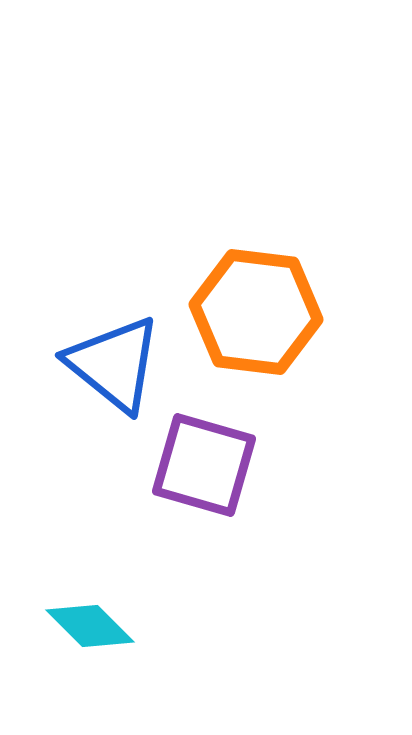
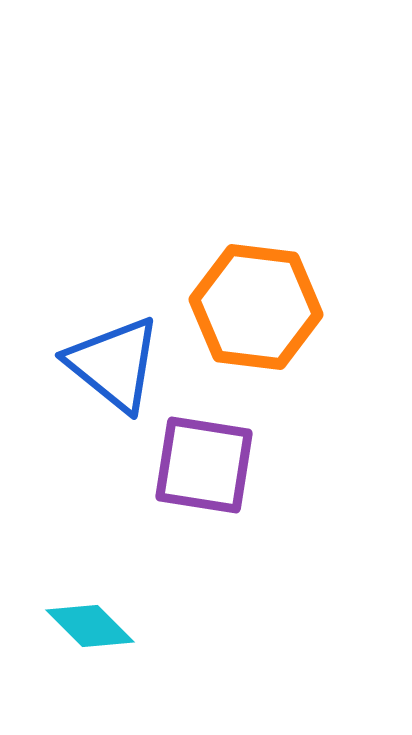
orange hexagon: moved 5 px up
purple square: rotated 7 degrees counterclockwise
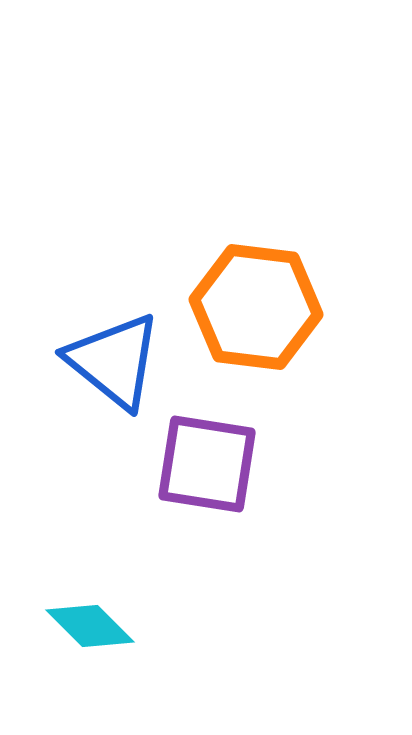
blue triangle: moved 3 px up
purple square: moved 3 px right, 1 px up
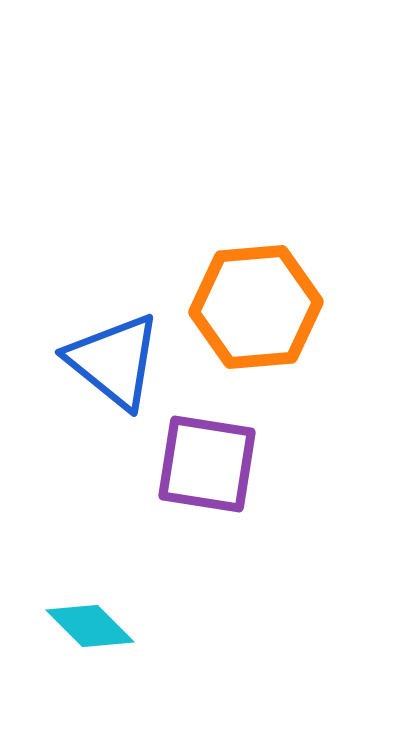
orange hexagon: rotated 12 degrees counterclockwise
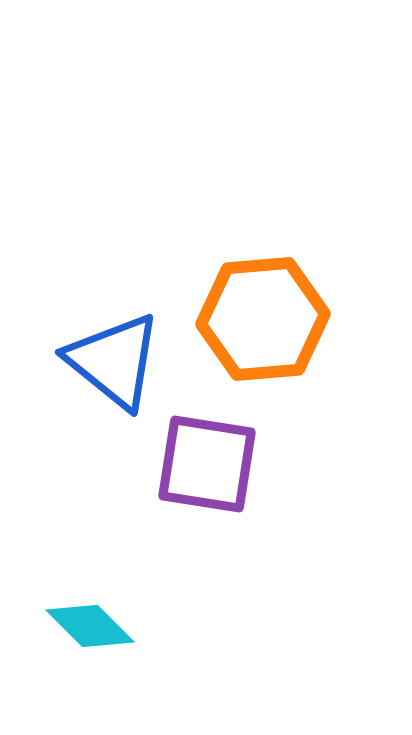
orange hexagon: moved 7 px right, 12 px down
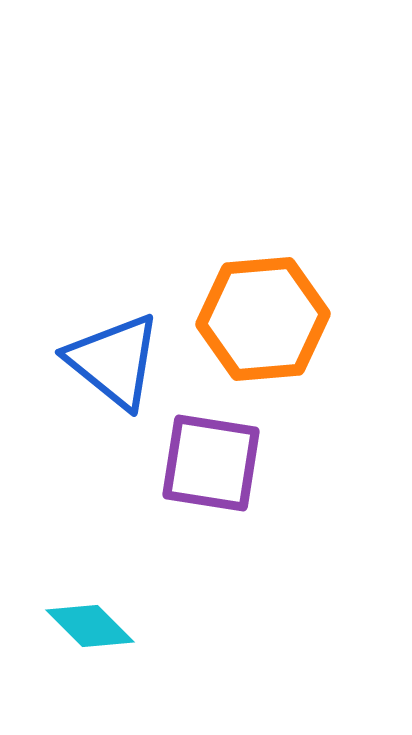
purple square: moved 4 px right, 1 px up
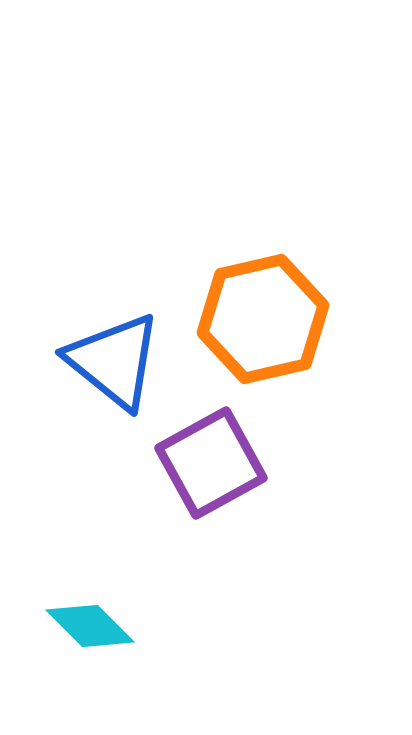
orange hexagon: rotated 8 degrees counterclockwise
purple square: rotated 38 degrees counterclockwise
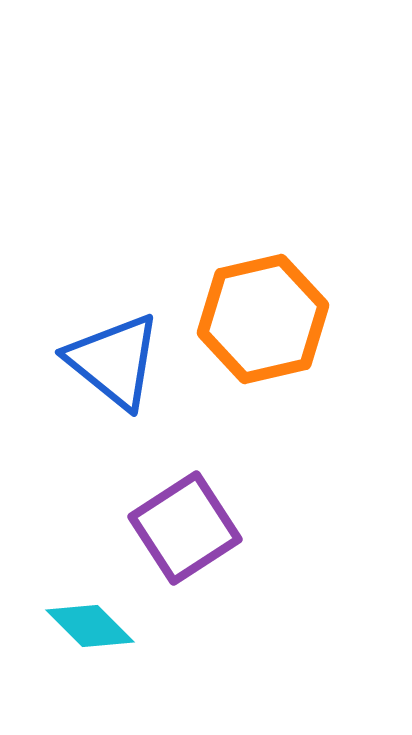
purple square: moved 26 px left, 65 px down; rotated 4 degrees counterclockwise
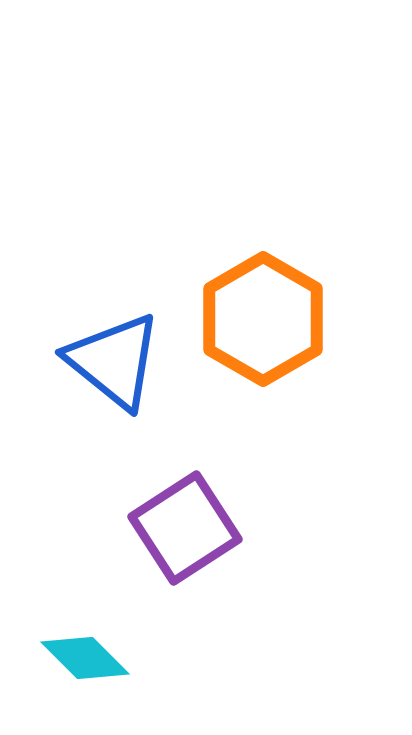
orange hexagon: rotated 17 degrees counterclockwise
cyan diamond: moved 5 px left, 32 px down
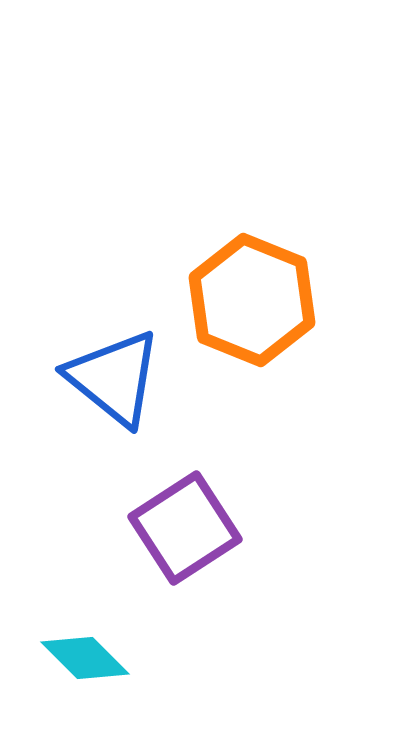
orange hexagon: moved 11 px left, 19 px up; rotated 8 degrees counterclockwise
blue triangle: moved 17 px down
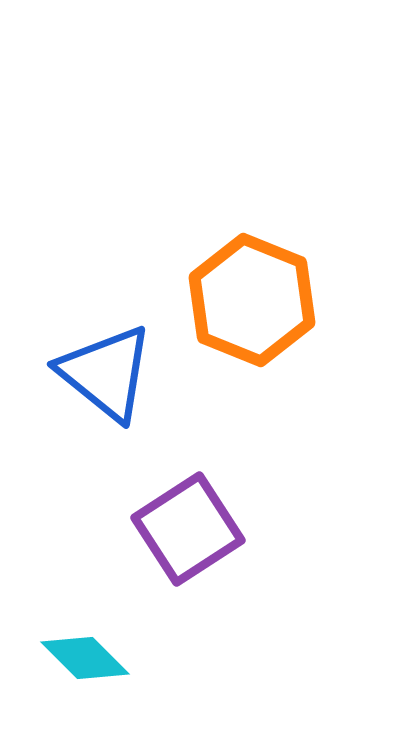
blue triangle: moved 8 px left, 5 px up
purple square: moved 3 px right, 1 px down
